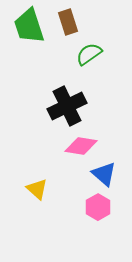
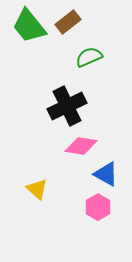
brown rectangle: rotated 70 degrees clockwise
green trapezoid: rotated 21 degrees counterclockwise
green semicircle: moved 3 px down; rotated 12 degrees clockwise
blue triangle: moved 2 px right; rotated 12 degrees counterclockwise
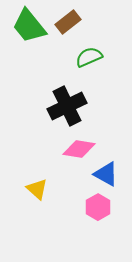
pink diamond: moved 2 px left, 3 px down
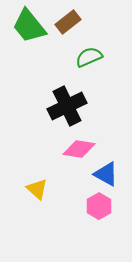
pink hexagon: moved 1 px right, 1 px up
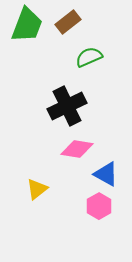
green trapezoid: moved 2 px left, 1 px up; rotated 120 degrees counterclockwise
pink diamond: moved 2 px left
yellow triangle: rotated 40 degrees clockwise
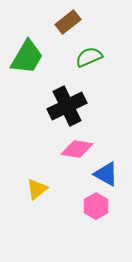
green trapezoid: moved 32 px down; rotated 9 degrees clockwise
pink hexagon: moved 3 px left
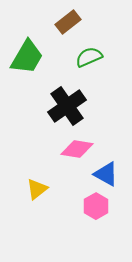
black cross: rotated 9 degrees counterclockwise
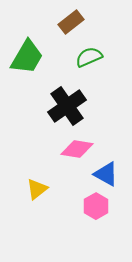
brown rectangle: moved 3 px right
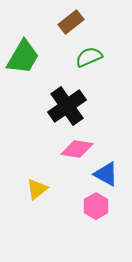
green trapezoid: moved 4 px left
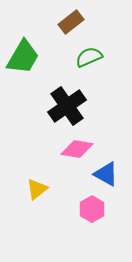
pink hexagon: moved 4 px left, 3 px down
